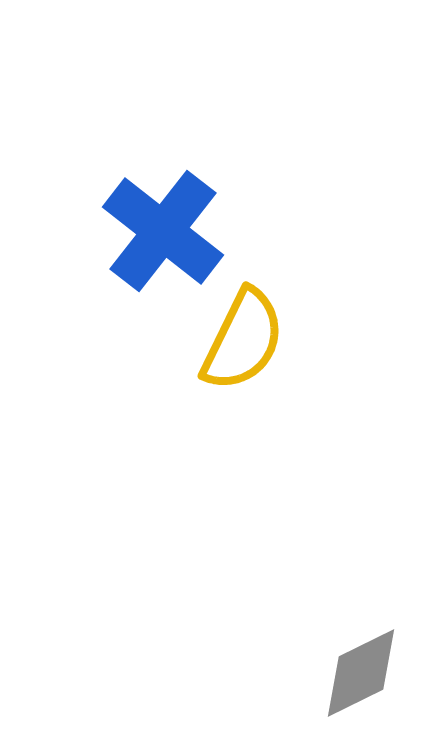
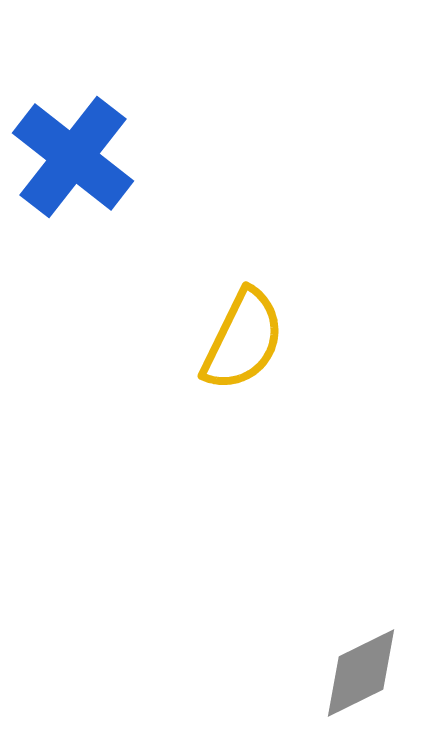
blue cross: moved 90 px left, 74 px up
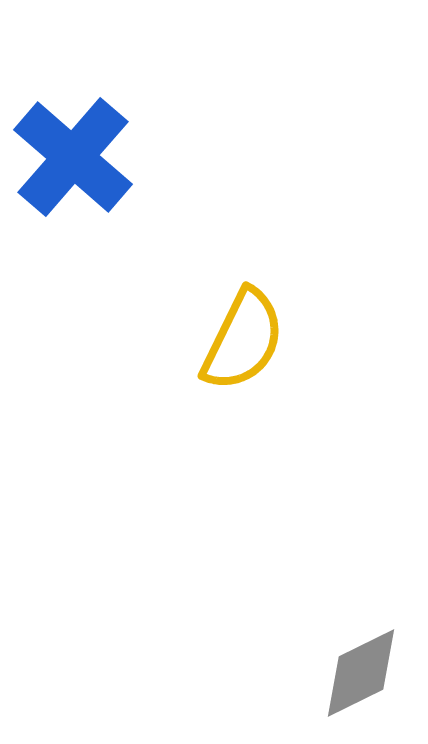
blue cross: rotated 3 degrees clockwise
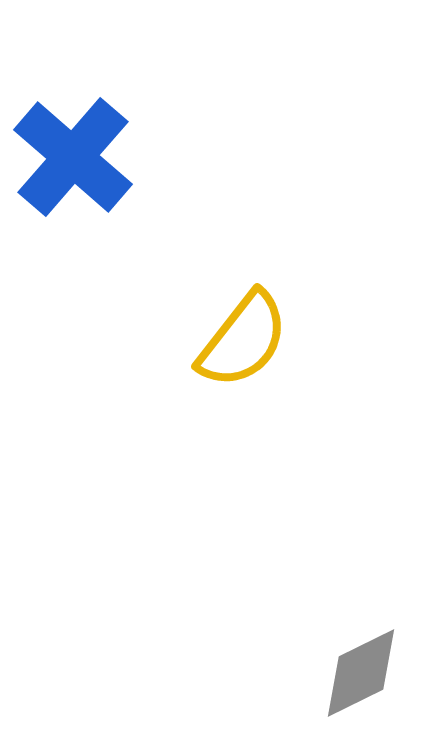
yellow semicircle: rotated 12 degrees clockwise
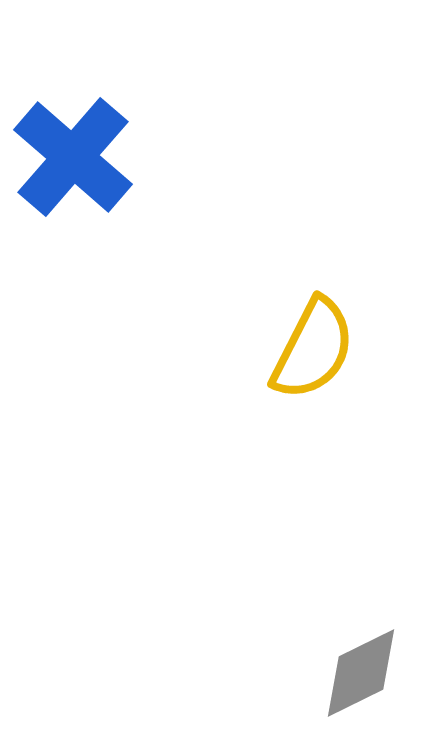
yellow semicircle: moved 70 px right, 9 px down; rotated 11 degrees counterclockwise
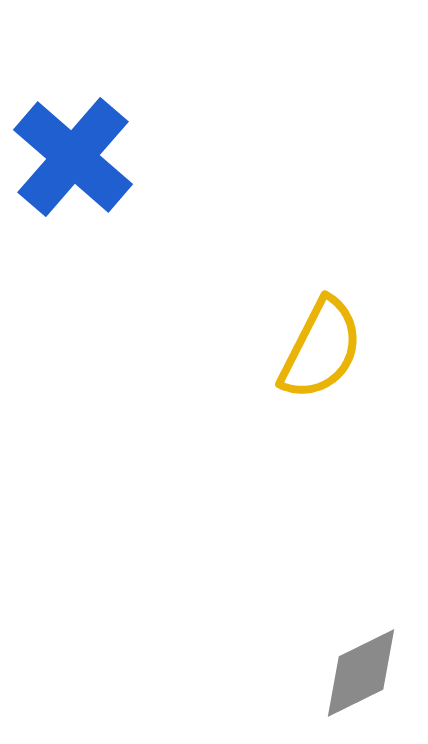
yellow semicircle: moved 8 px right
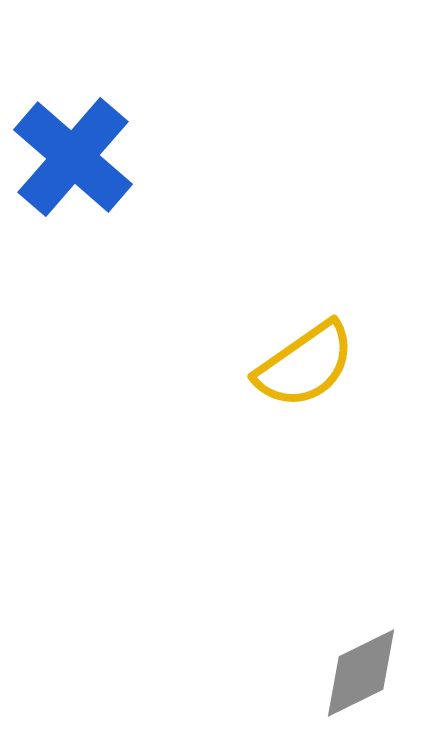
yellow semicircle: moved 16 px left, 16 px down; rotated 28 degrees clockwise
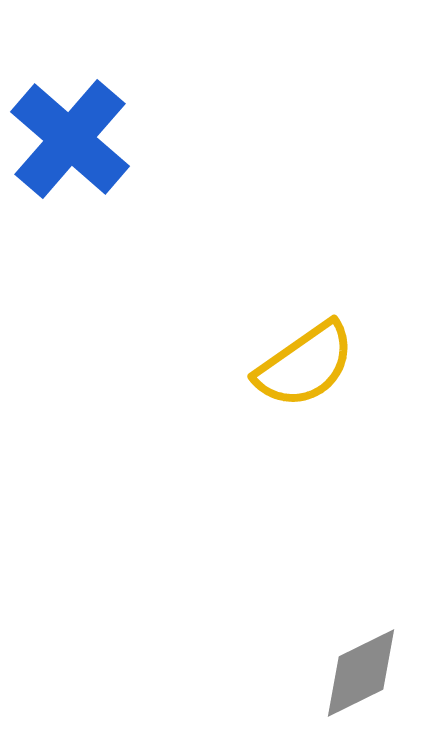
blue cross: moved 3 px left, 18 px up
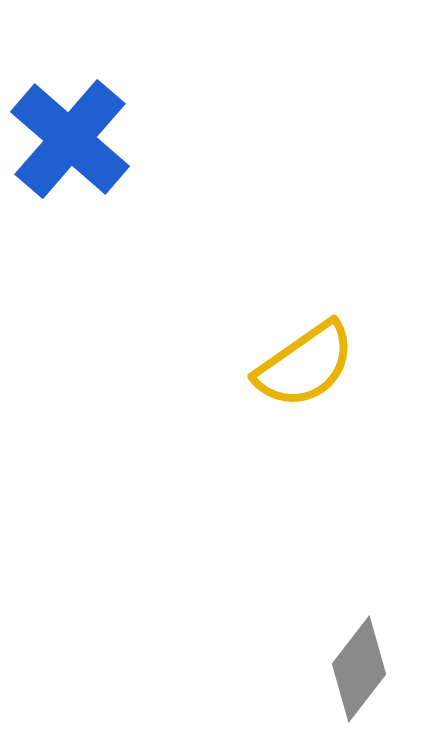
gray diamond: moved 2 px left, 4 px up; rotated 26 degrees counterclockwise
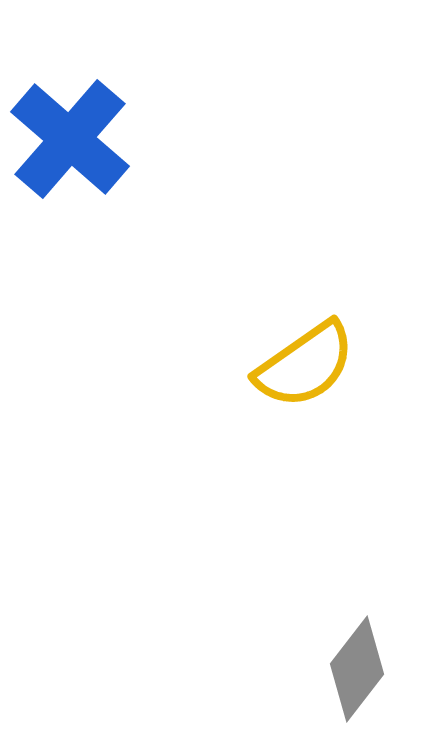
gray diamond: moved 2 px left
